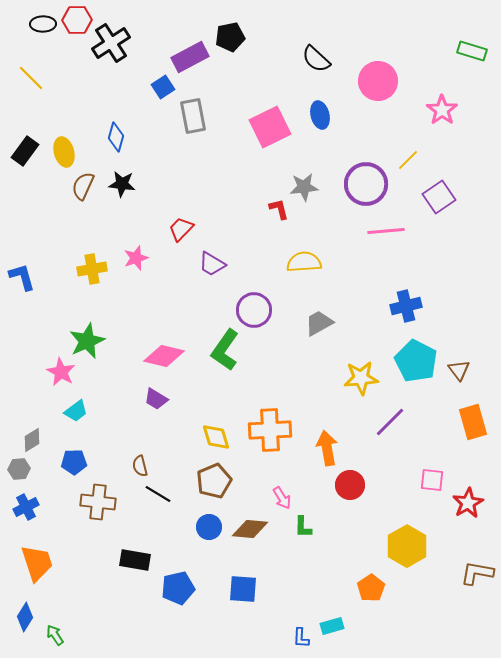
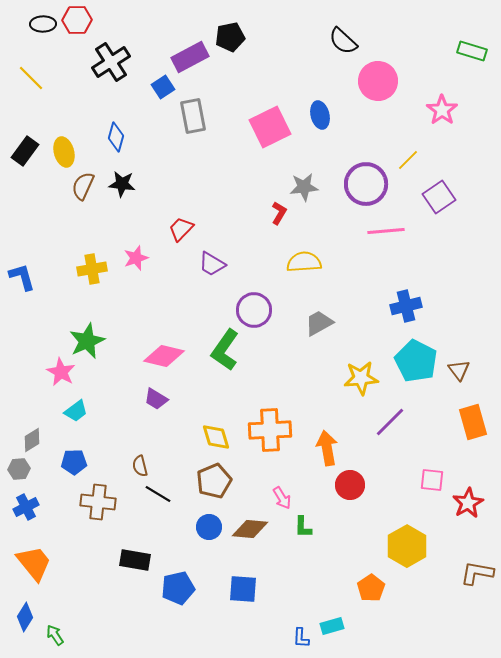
black cross at (111, 43): moved 19 px down
black semicircle at (316, 59): moved 27 px right, 18 px up
red L-shape at (279, 209): moved 4 px down; rotated 45 degrees clockwise
orange trapezoid at (37, 563): moved 3 px left; rotated 21 degrees counterclockwise
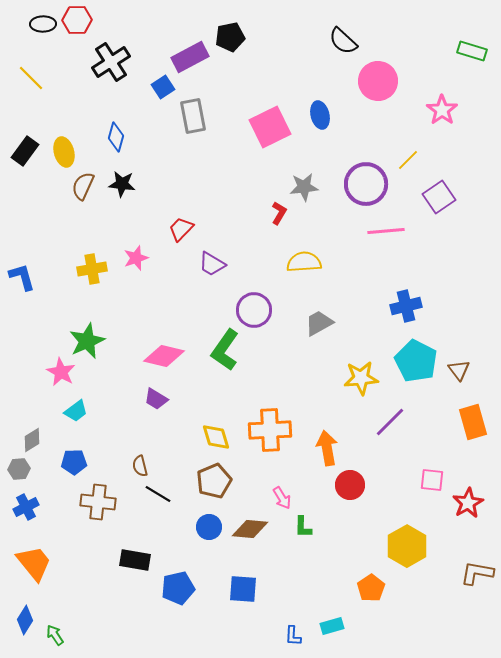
blue diamond at (25, 617): moved 3 px down
blue L-shape at (301, 638): moved 8 px left, 2 px up
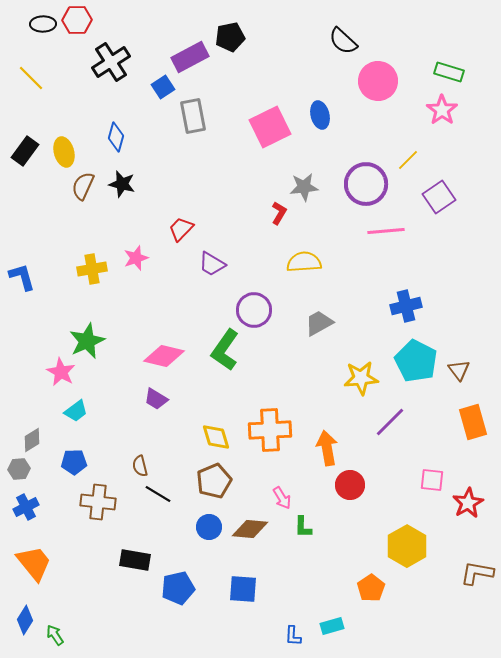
green rectangle at (472, 51): moved 23 px left, 21 px down
black star at (122, 184): rotated 8 degrees clockwise
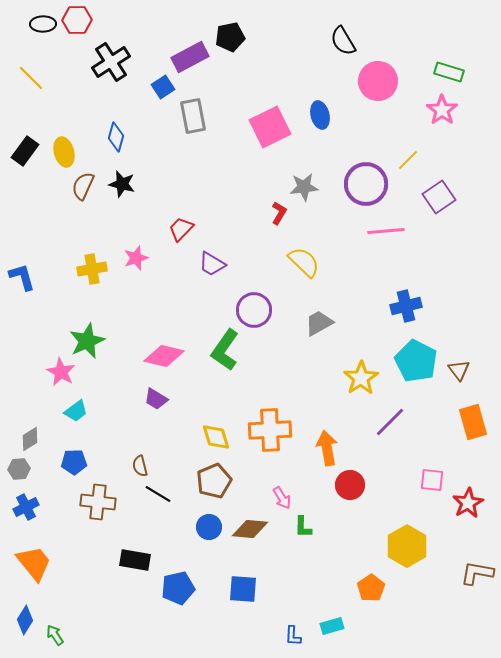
black semicircle at (343, 41): rotated 16 degrees clockwise
yellow semicircle at (304, 262): rotated 48 degrees clockwise
yellow star at (361, 378): rotated 28 degrees counterclockwise
gray diamond at (32, 440): moved 2 px left, 1 px up
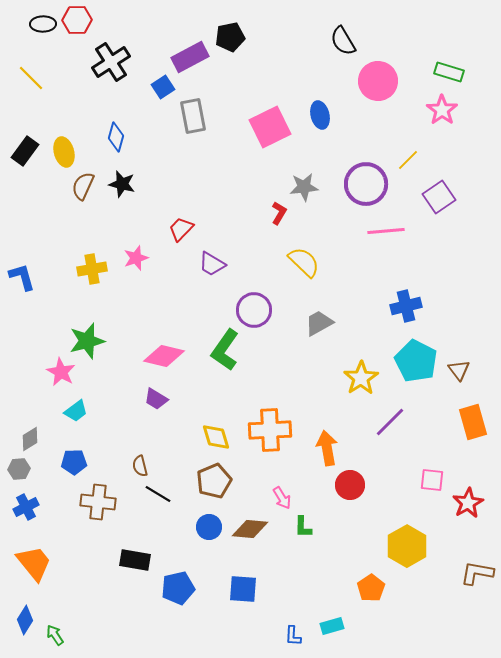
green star at (87, 341): rotated 9 degrees clockwise
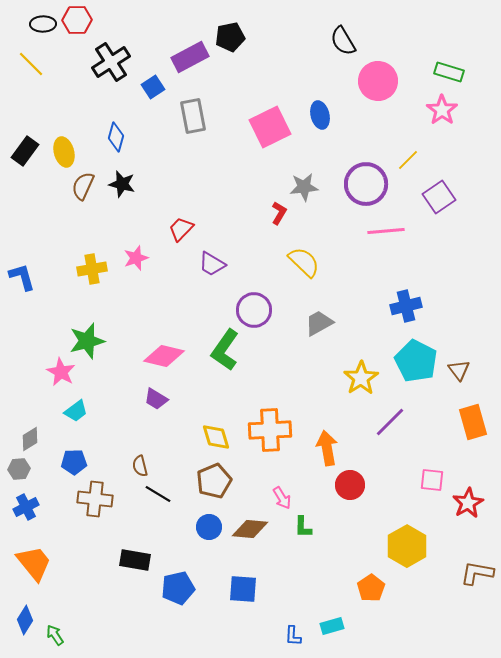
yellow line at (31, 78): moved 14 px up
blue square at (163, 87): moved 10 px left
brown cross at (98, 502): moved 3 px left, 3 px up
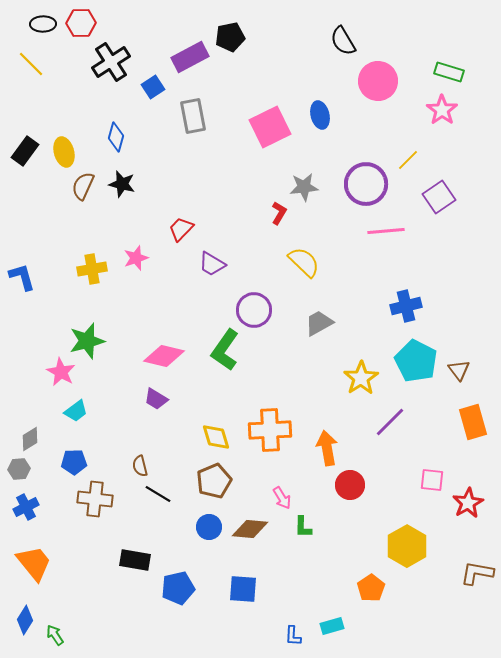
red hexagon at (77, 20): moved 4 px right, 3 px down
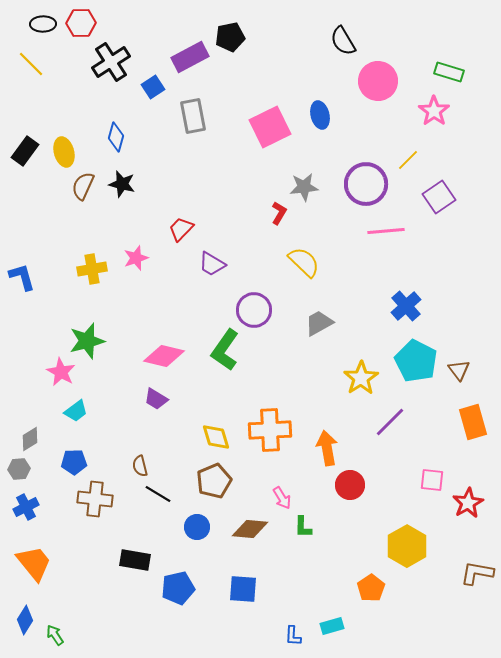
pink star at (442, 110): moved 8 px left, 1 px down
blue cross at (406, 306): rotated 28 degrees counterclockwise
blue circle at (209, 527): moved 12 px left
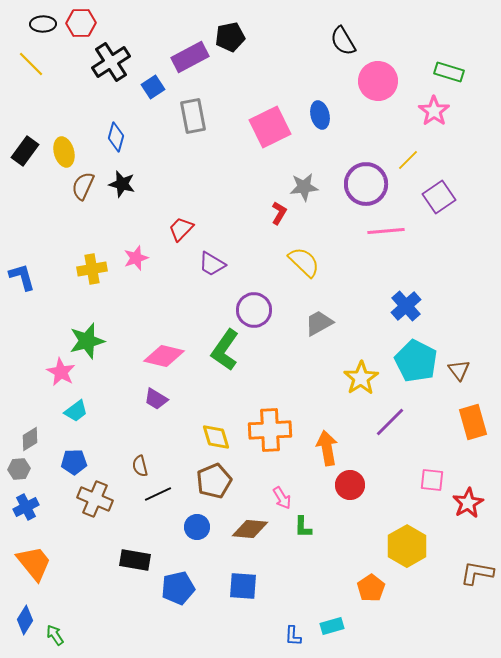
black line at (158, 494): rotated 56 degrees counterclockwise
brown cross at (95, 499): rotated 16 degrees clockwise
blue square at (243, 589): moved 3 px up
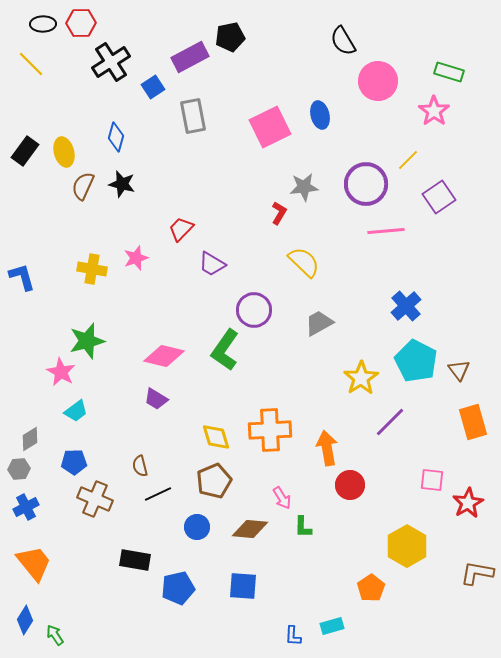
yellow cross at (92, 269): rotated 20 degrees clockwise
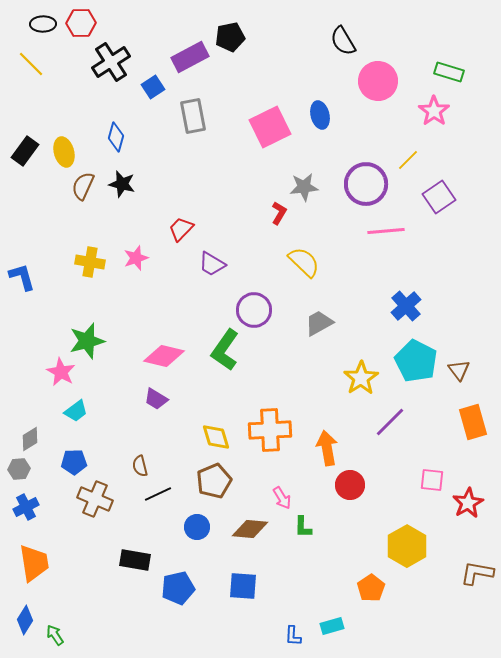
yellow cross at (92, 269): moved 2 px left, 7 px up
orange trapezoid at (34, 563): rotated 30 degrees clockwise
